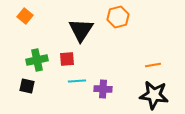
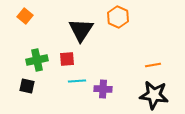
orange hexagon: rotated 20 degrees counterclockwise
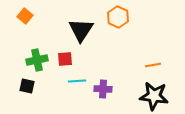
red square: moved 2 px left
black star: moved 1 px down
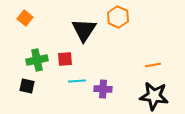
orange square: moved 2 px down
black triangle: moved 3 px right
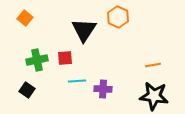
red square: moved 1 px up
black square: moved 4 px down; rotated 21 degrees clockwise
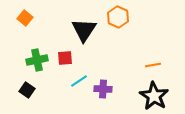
cyan line: moved 2 px right; rotated 30 degrees counterclockwise
black star: rotated 24 degrees clockwise
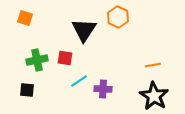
orange square: rotated 21 degrees counterclockwise
red square: rotated 14 degrees clockwise
black square: rotated 28 degrees counterclockwise
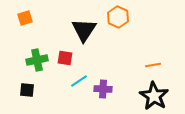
orange square: rotated 35 degrees counterclockwise
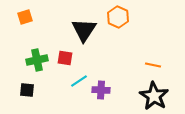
orange square: moved 1 px up
orange line: rotated 21 degrees clockwise
purple cross: moved 2 px left, 1 px down
